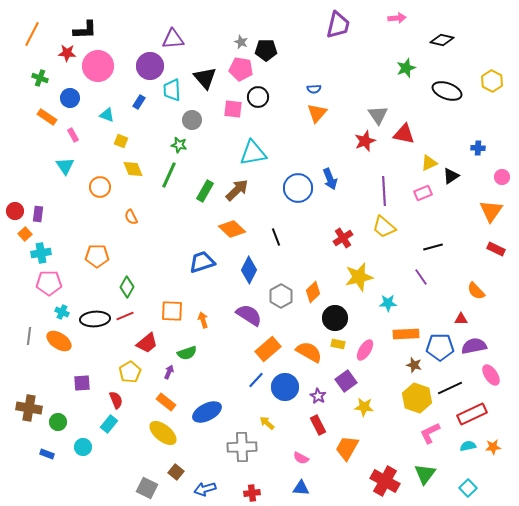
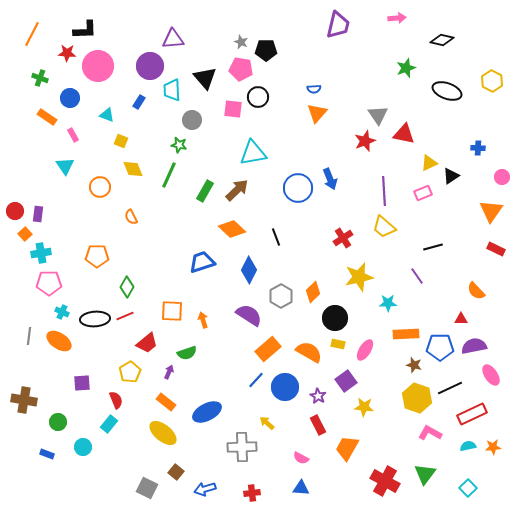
purple line at (421, 277): moved 4 px left, 1 px up
brown cross at (29, 408): moved 5 px left, 8 px up
pink L-shape at (430, 433): rotated 55 degrees clockwise
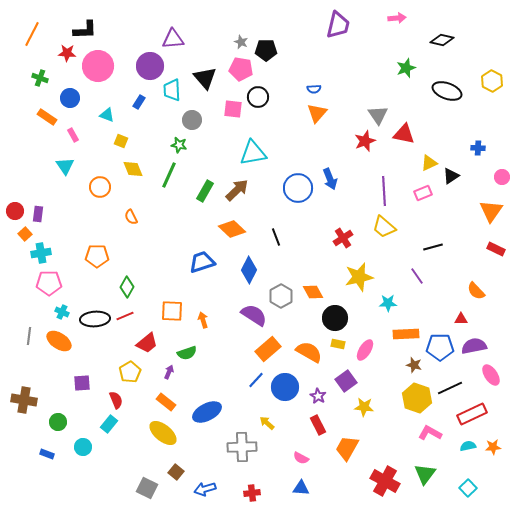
orange diamond at (313, 292): rotated 75 degrees counterclockwise
purple semicircle at (249, 315): moved 5 px right
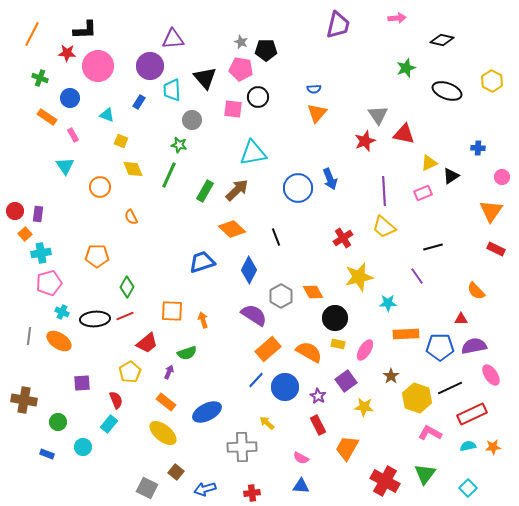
pink pentagon at (49, 283): rotated 15 degrees counterclockwise
brown star at (414, 365): moved 23 px left, 11 px down; rotated 21 degrees clockwise
blue triangle at (301, 488): moved 2 px up
